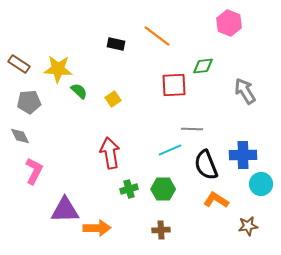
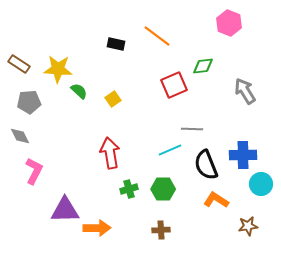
red square: rotated 20 degrees counterclockwise
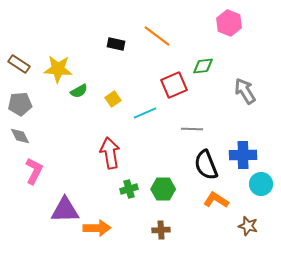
green semicircle: rotated 108 degrees clockwise
gray pentagon: moved 9 px left, 2 px down
cyan line: moved 25 px left, 37 px up
brown star: rotated 24 degrees clockwise
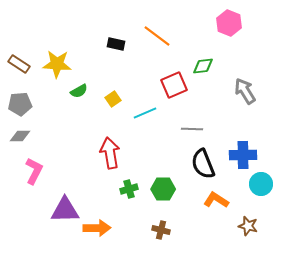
yellow star: moved 1 px left, 5 px up
gray diamond: rotated 65 degrees counterclockwise
black semicircle: moved 3 px left, 1 px up
brown cross: rotated 18 degrees clockwise
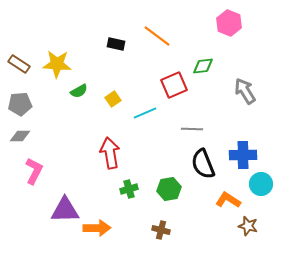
green hexagon: moved 6 px right; rotated 10 degrees counterclockwise
orange L-shape: moved 12 px right
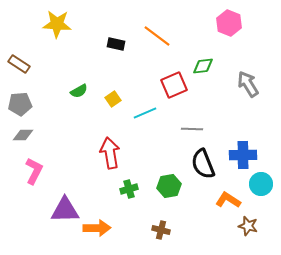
yellow star: moved 40 px up
gray arrow: moved 3 px right, 7 px up
gray diamond: moved 3 px right, 1 px up
green hexagon: moved 3 px up
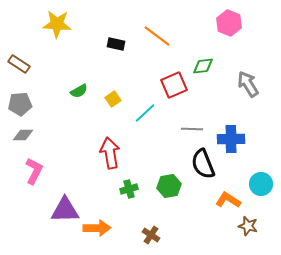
cyan line: rotated 20 degrees counterclockwise
blue cross: moved 12 px left, 16 px up
brown cross: moved 10 px left, 5 px down; rotated 18 degrees clockwise
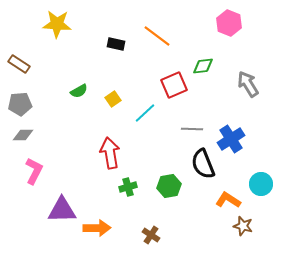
blue cross: rotated 32 degrees counterclockwise
green cross: moved 1 px left, 2 px up
purple triangle: moved 3 px left
brown star: moved 5 px left
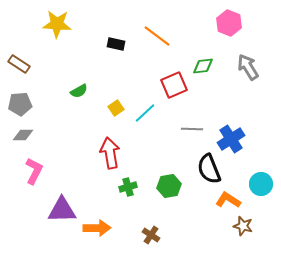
gray arrow: moved 17 px up
yellow square: moved 3 px right, 9 px down
black semicircle: moved 6 px right, 5 px down
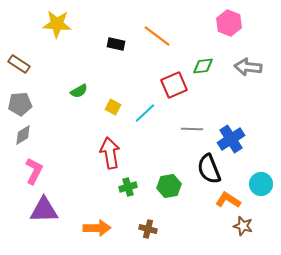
gray arrow: rotated 52 degrees counterclockwise
yellow square: moved 3 px left, 1 px up; rotated 28 degrees counterclockwise
gray diamond: rotated 30 degrees counterclockwise
purple triangle: moved 18 px left
brown cross: moved 3 px left, 6 px up; rotated 18 degrees counterclockwise
